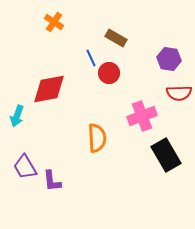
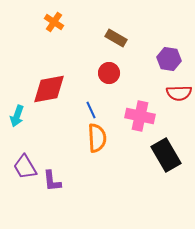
blue line: moved 52 px down
pink cross: moved 2 px left; rotated 32 degrees clockwise
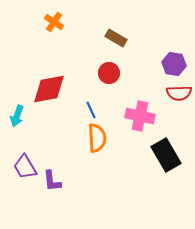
purple hexagon: moved 5 px right, 5 px down
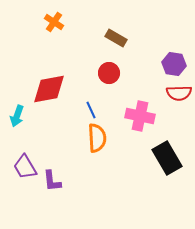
black rectangle: moved 1 px right, 3 px down
